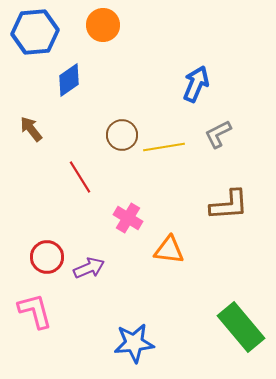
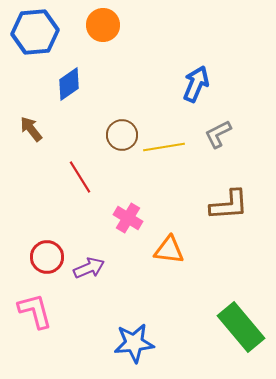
blue diamond: moved 4 px down
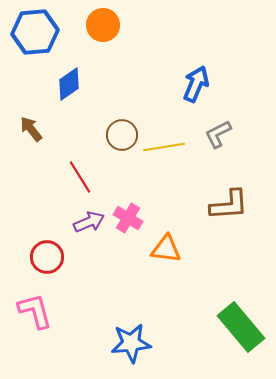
orange triangle: moved 3 px left, 1 px up
purple arrow: moved 46 px up
blue star: moved 3 px left
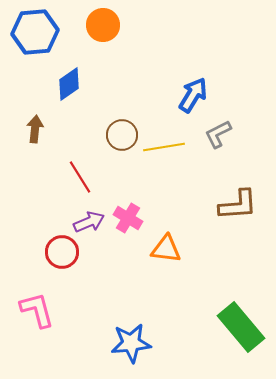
blue arrow: moved 3 px left, 11 px down; rotated 9 degrees clockwise
brown arrow: moved 4 px right; rotated 44 degrees clockwise
brown L-shape: moved 9 px right
red circle: moved 15 px right, 5 px up
pink L-shape: moved 2 px right, 1 px up
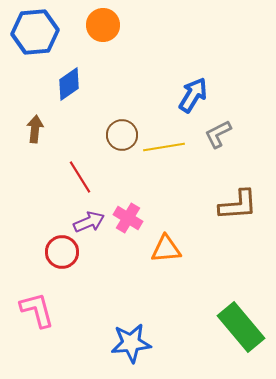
orange triangle: rotated 12 degrees counterclockwise
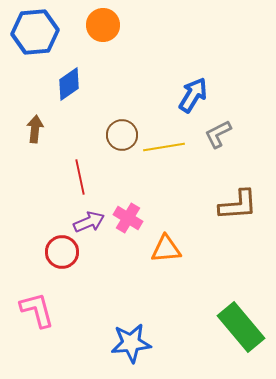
red line: rotated 20 degrees clockwise
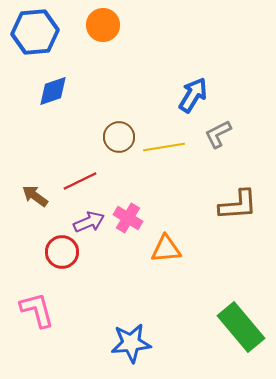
blue diamond: moved 16 px left, 7 px down; rotated 16 degrees clockwise
brown arrow: moved 67 px down; rotated 60 degrees counterclockwise
brown circle: moved 3 px left, 2 px down
red line: moved 4 px down; rotated 76 degrees clockwise
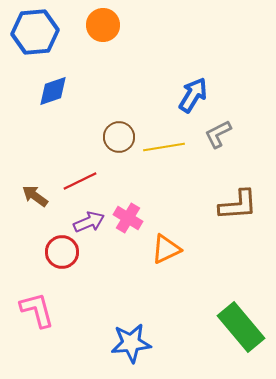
orange triangle: rotated 20 degrees counterclockwise
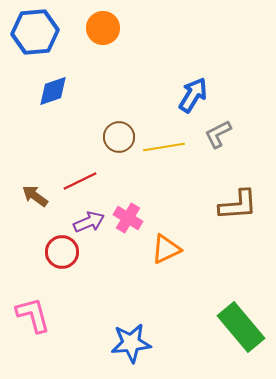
orange circle: moved 3 px down
pink L-shape: moved 4 px left, 5 px down
